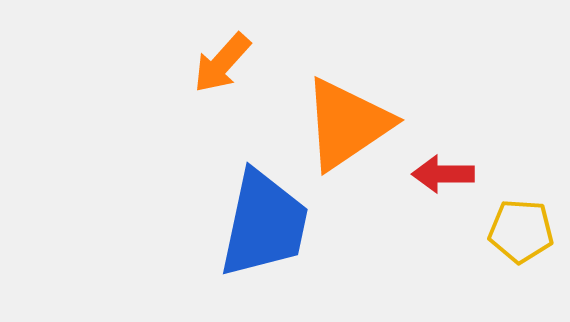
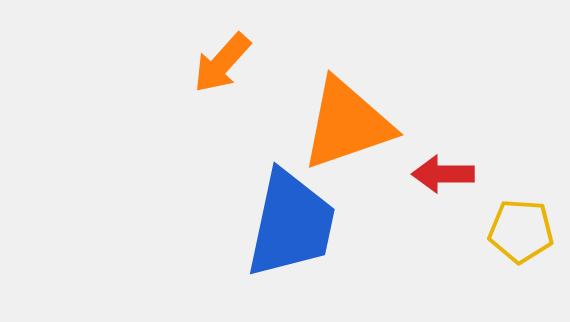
orange triangle: rotated 15 degrees clockwise
blue trapezoid: moved 27 px right
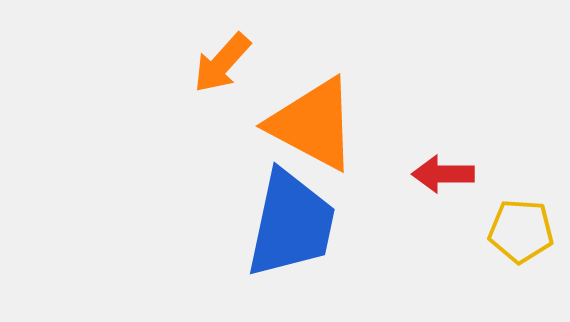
orange triangle: moved 34 px left; rotated 47 degrees clockwise
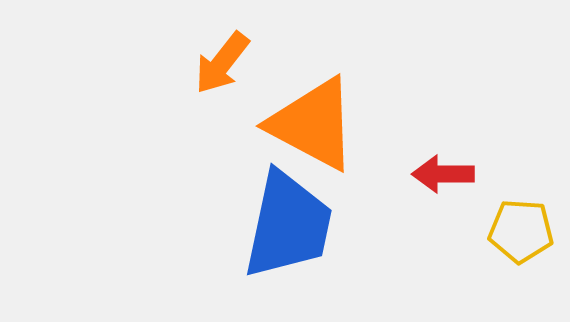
orange arrow: rotated 4 degrees counterclockwise
blue trapezoid: moved 3 px left, 1 px down
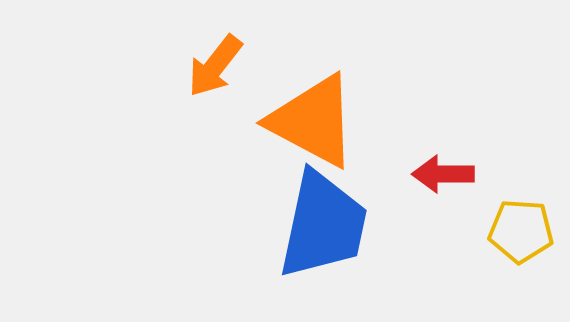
orange arrow: moved 7 px left, 3 px down
orange triangle: moved 3 px up
blue trapezoid: moved 35 px right
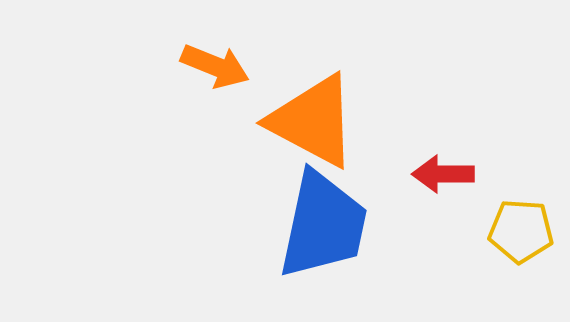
orange arrow: rotated 106 degrees counterclockwise
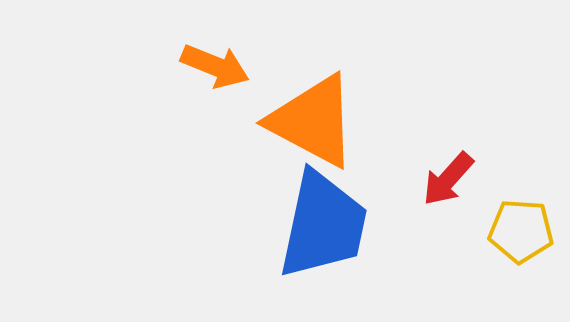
red arrow: moved 5 px right, 5 px down; rotated 48 degrees counterclockwise
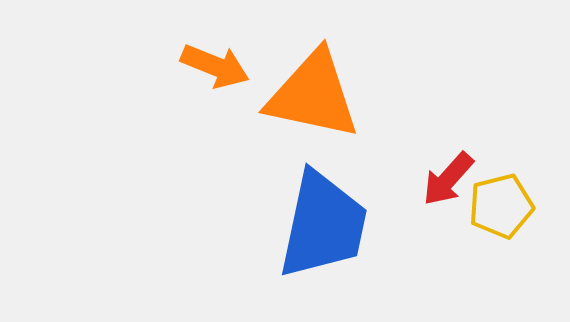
orange triangle: moved 26 px up; rotated 16 degrees counterclockwise
yellow pentagon: moved 20 px left, 25 px up; rotated 18 degrees counterclockwise
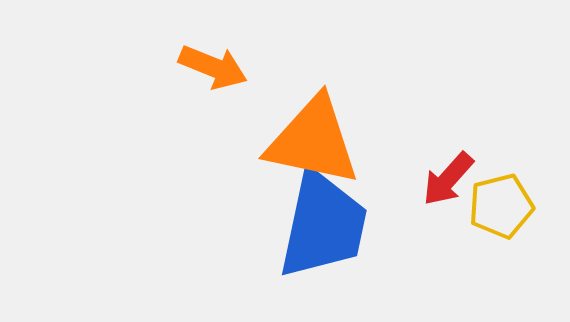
orange arrow: moved 2 px left, 1 px down
orange triangle: moved 46 px down
